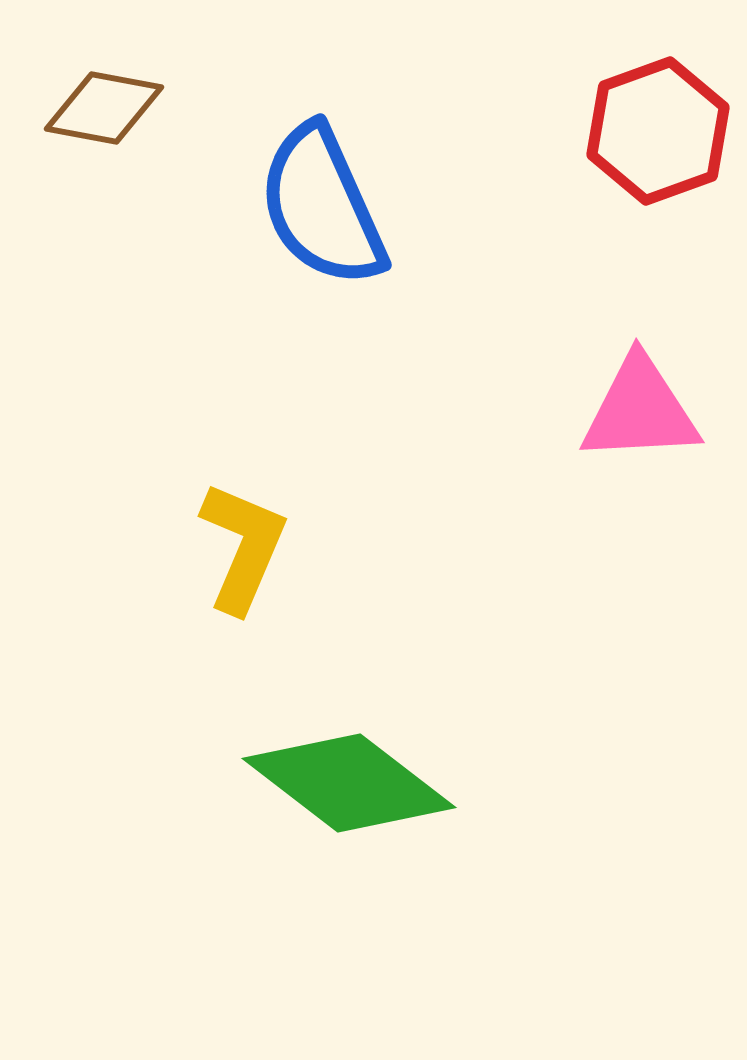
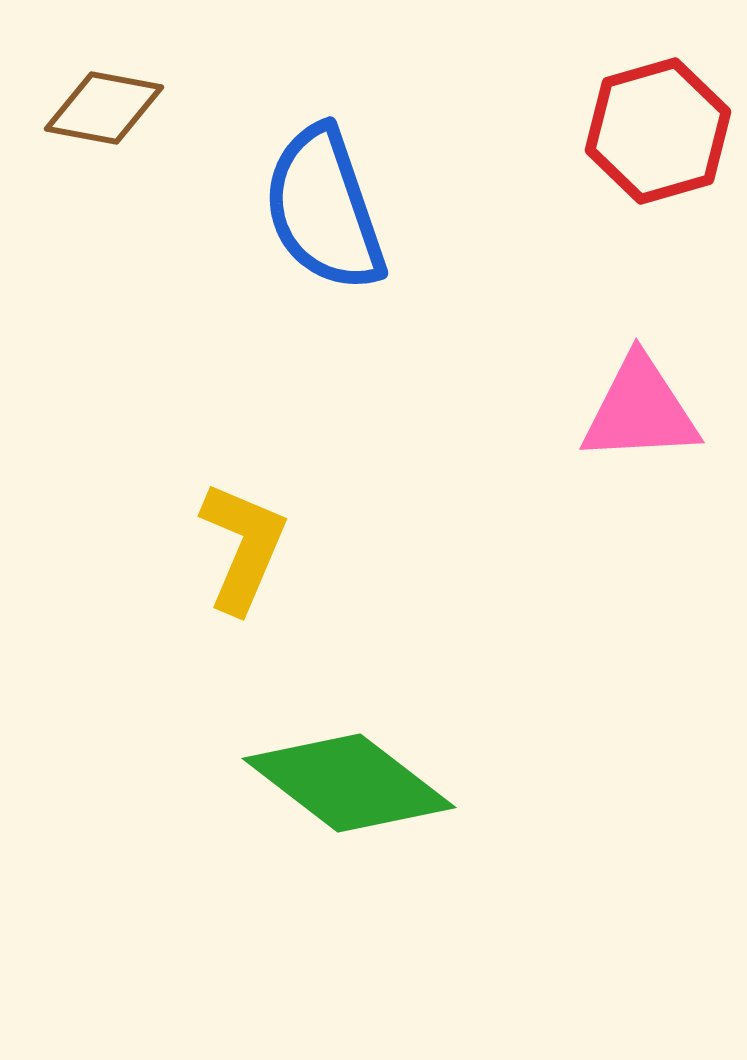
red hexagon: rotated 4 degrees clockwise
blue semicircle: moved 2 px right, 3 px down; rotated 5 degrees clockwise
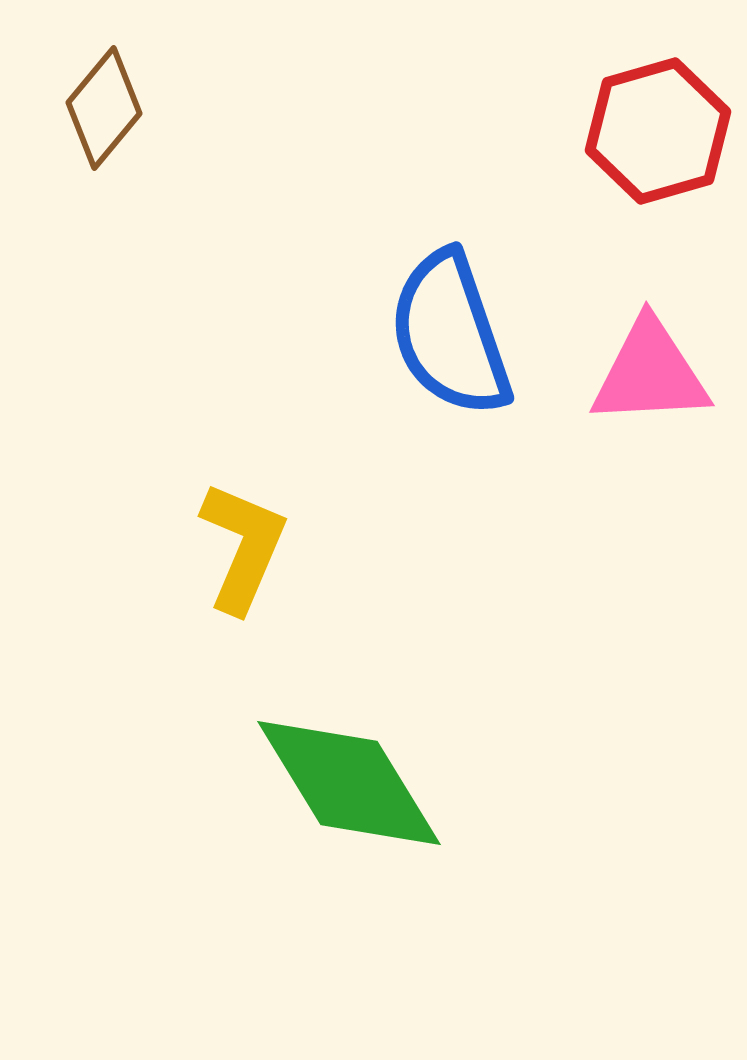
brown diamond: rotated 61 degrees counterclockwise
blue semicircle: moved 126 px right, 125 px down
pink triangle: moved 10 px right, 37 px up
green diamond: rotated 21 degrees clockwise
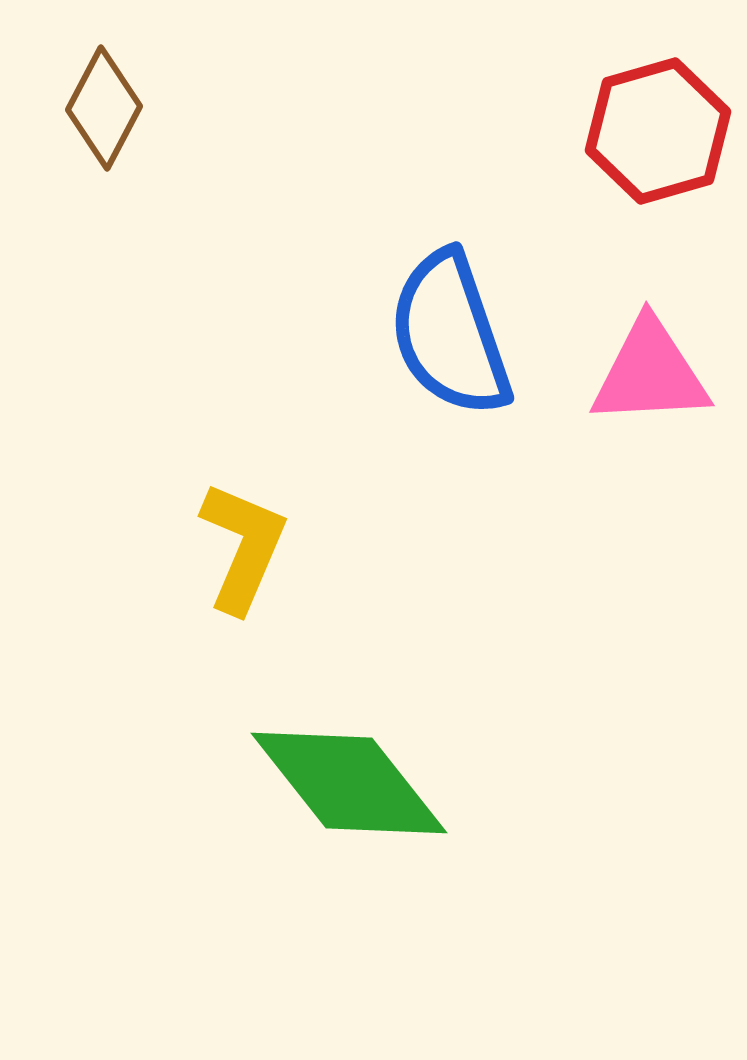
brown diamond: rotated 12 degrees counterclockwise
green diamond: rotated 7 degrees counterclockwise
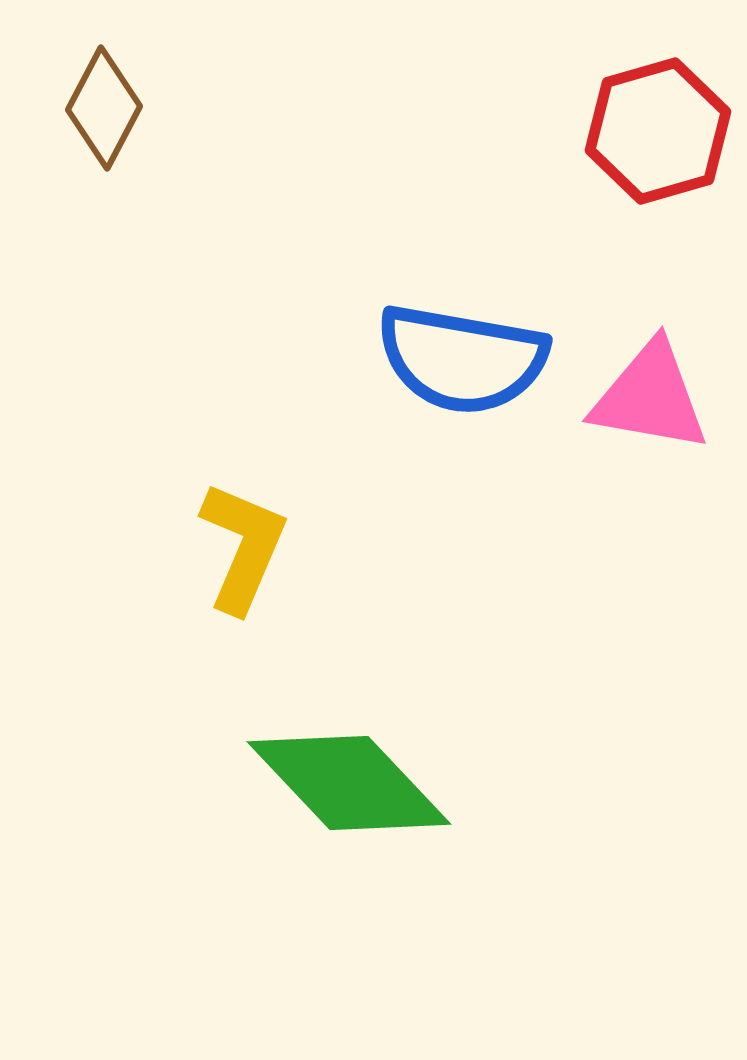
blue semicircle: moved 12 px right, 25 px down; rotated 61 degrees counterclockwise
pink triangle: moved 24 px down; rotated 13 degrees clockwise
green diamond: rotated 5 degrees counterclockwise
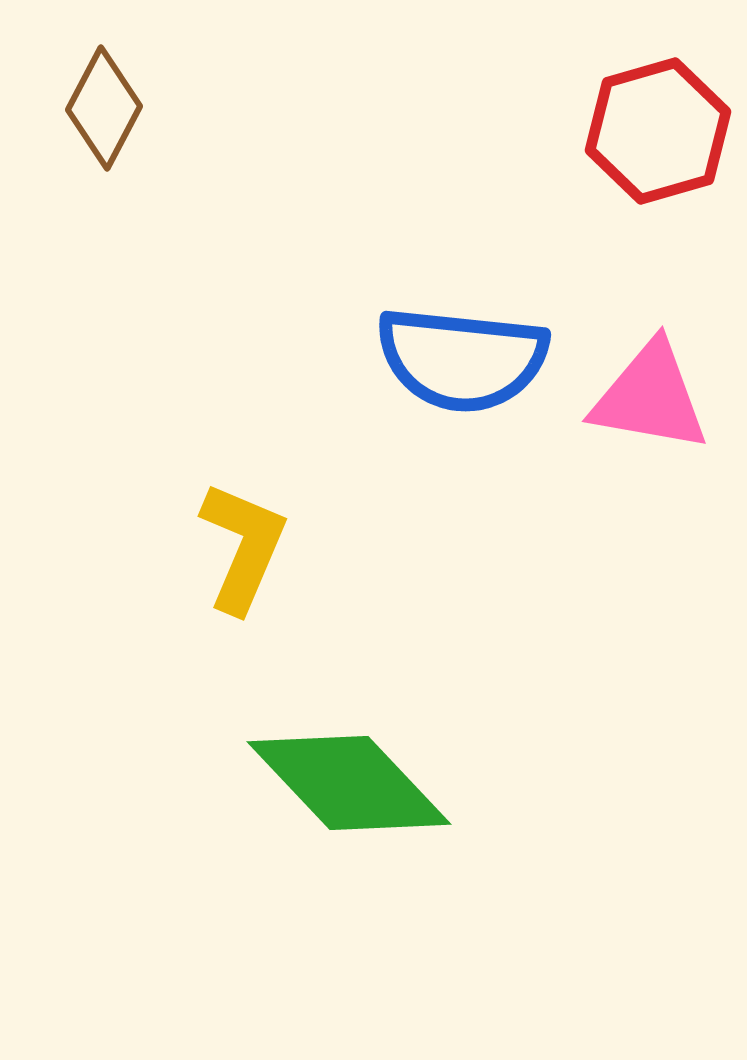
blue semicircle: rotated 4 degrees counterclockwise
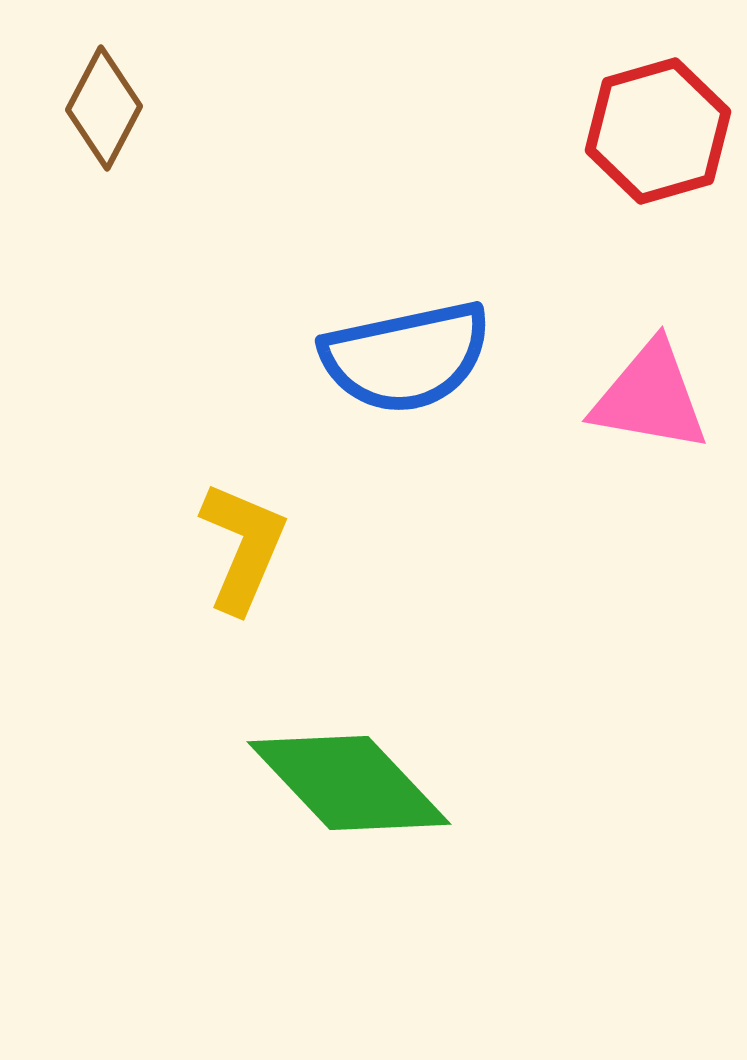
blue semicircle: moved 56 px left, 2 px up; rotated 18 degrees counterclockwise
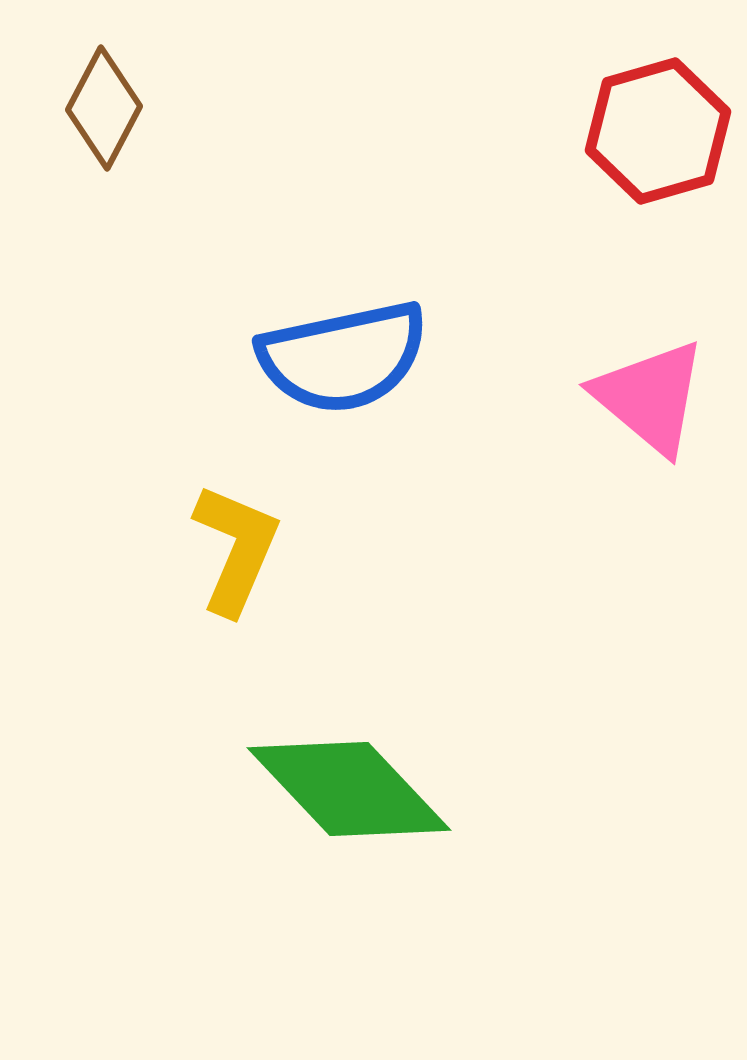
blue semicircle: moved 63 px left
pink triangle: rotated 30 degrees clockwise
yellow L-shape: moved 7 px left, 2 px down
green diamond: moved 6 px down
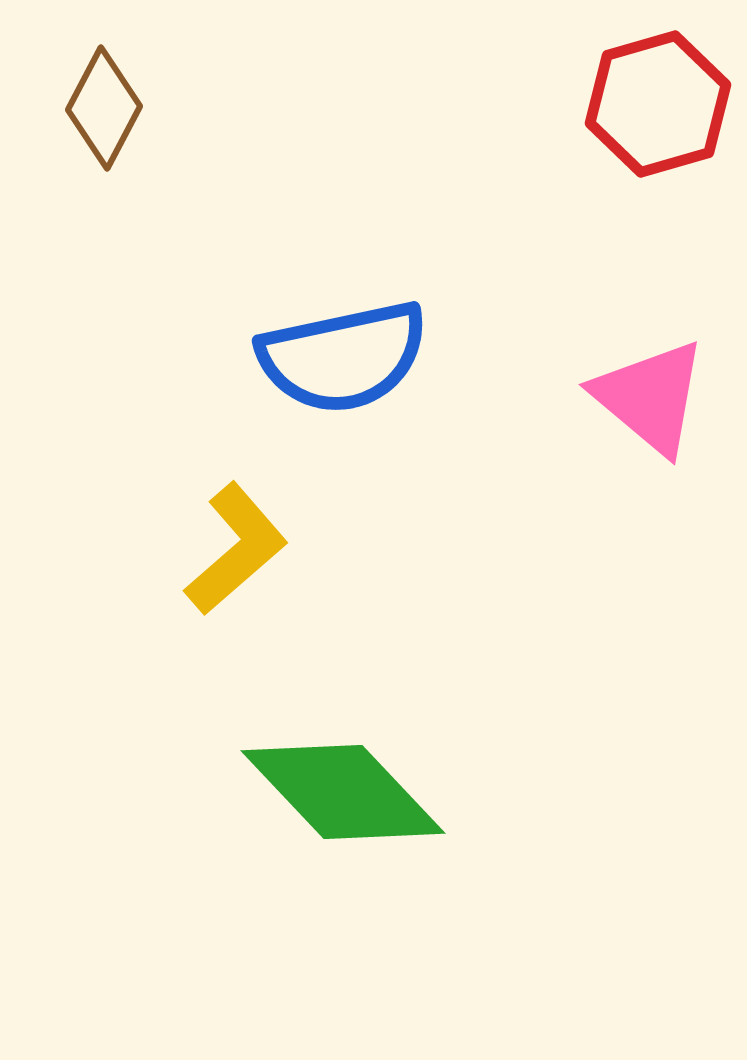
red hexagon: moved 27 px up
yellow L-shape: rotated 26 degrees clockwise
green diamond: moved 6 px left, 3 px down
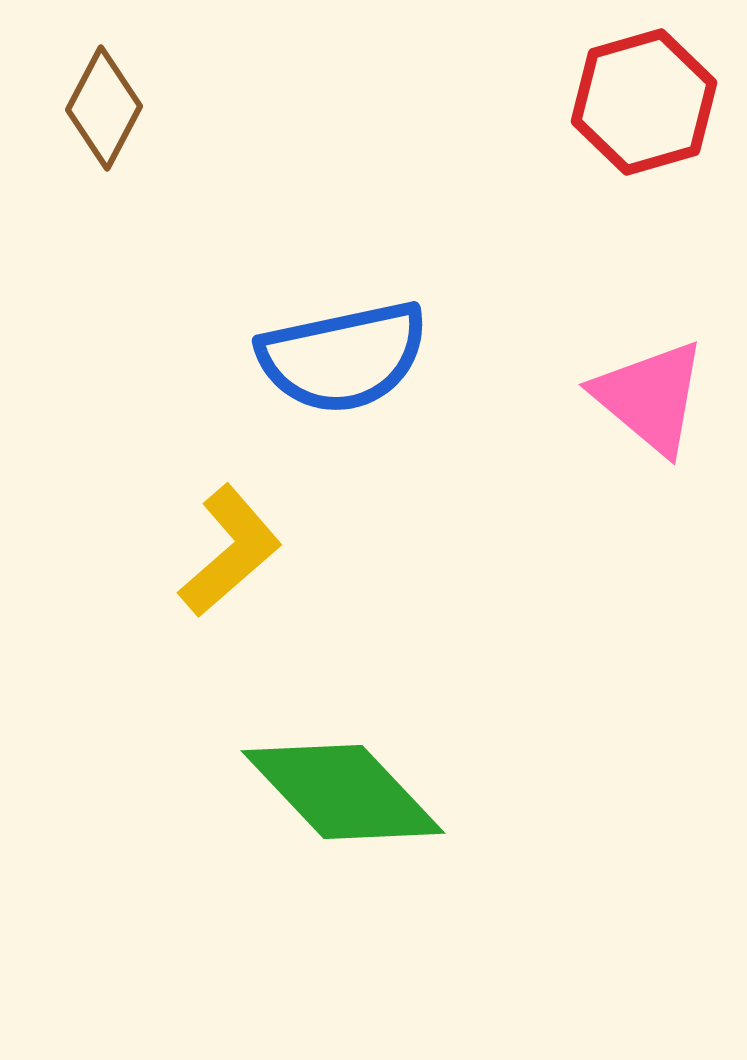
red hexagon: moved 14 px left, 2 px up
yellow L-shape: moved 6 px left, 2 px down
